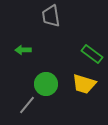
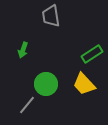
green arrow: rotated 70 degrees counterclockwise
green rectangle: rotated 70 degrees counterclockwise
yellow trapezoid: rotated 30 degrees clockwise
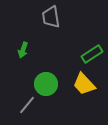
gray trapezoid: moved 1 px down
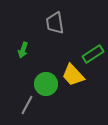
gray trapezoid: moved 4 px right, 6 px down
green rectangle: moved 1 px right
yellow trapezoid: moved 11 px left, 9 px up
gray line: rotated 12 degrees counterclockwise
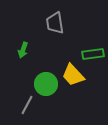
green rectangle: rotated 25 degrees clockwise
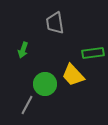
green rectangle: moved 1 px up
green circle: moved 1 px left
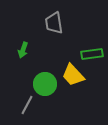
gray trapezoid: moved 1 px left
green rectangle: moved 1 px left, 1 px down
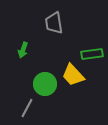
gray line: moved 3 px down
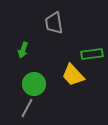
green circle: moved 11 px left
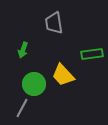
yellow trapezoid: moved 10 px left
gray line: moved 5 px left
